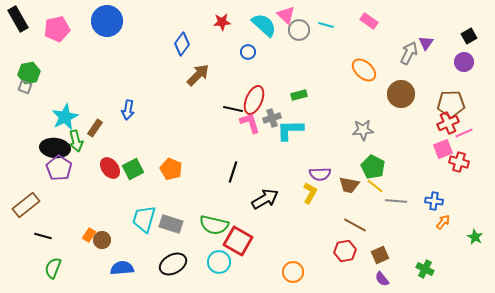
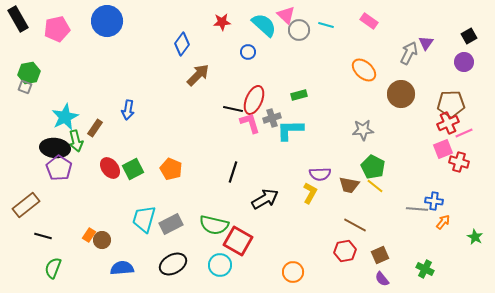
gray line at (396, 201): moved 21 px right, 8 px down
gray rectangle at (171, 224): rotated 45 degrees counterclockwise
cyan circle at (219, 262): moved 1 px right, 3 px down
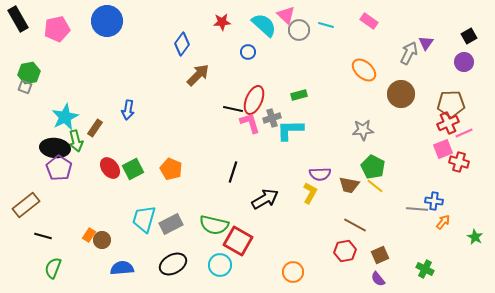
purple semicircle at (382, 279): moved 4 px left
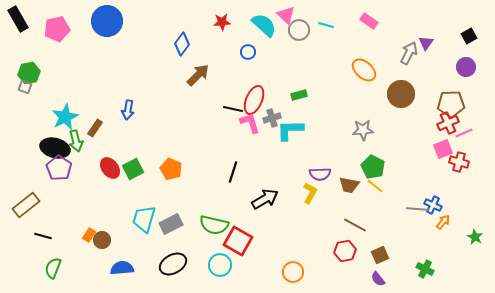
purple circle at (464, 62): moved 2 px right, 5 px down
black ellipse at (55, 148): rotated 8 degrees clockwise
blue cross at (434, 201): moved 1 px left, 4 px down; rotated 18 degrees clockwise
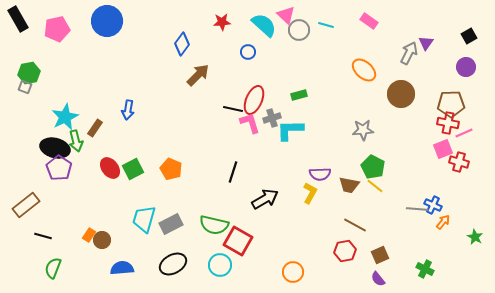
red cross at (448, 123): rotated 35 degrees clockwise
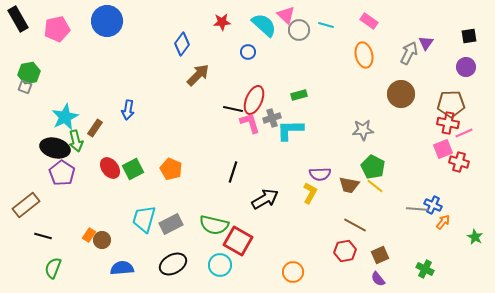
black square at (469, 36): rotated 21 degrees clockwise
orange ellipse at (364, 70): moved 15 px up; rotated 35 degrees clockwise
purple pentagon at (59, 168): moved 3 px right, 5 px down
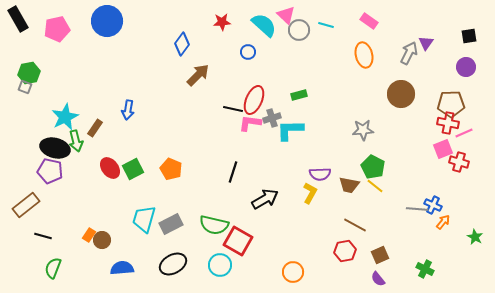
pink L-shape at (250, 123): rotated 65 degrees counterclockwise
purple pentagon at (62, 173): moved 12 px left, 2 px up; rotated 20 degrees counterclockwise
